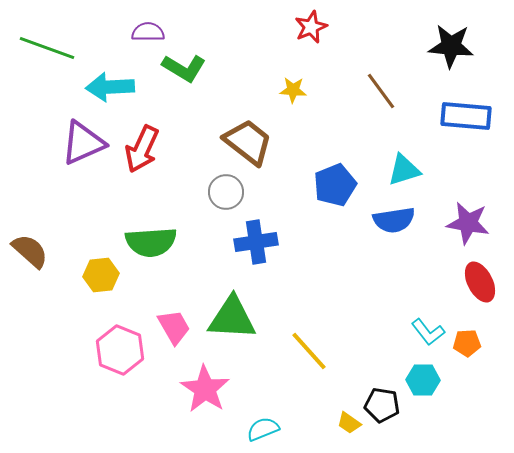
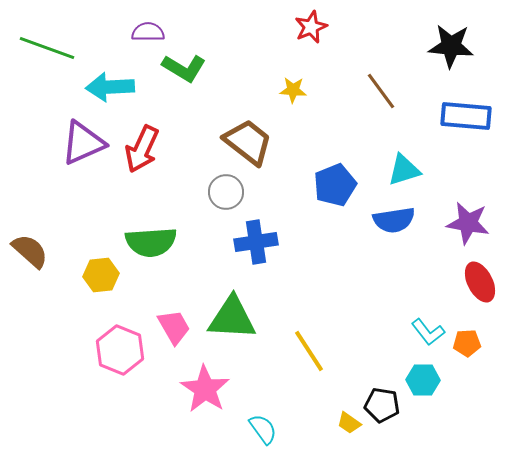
yellow line: rotated 9 degrees clockwise
cyan semicircle: rotated 76 degrees clockwise
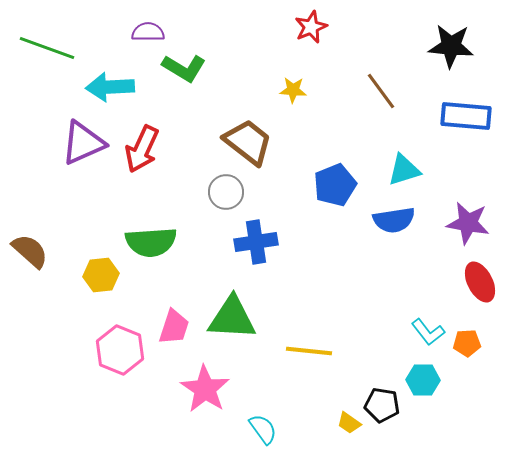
pink trapezoid: rotated 48 degrees clockwise
yellow line: rotated 51 degrees counterclockwise
